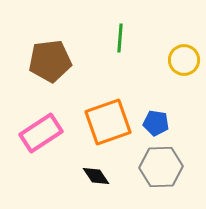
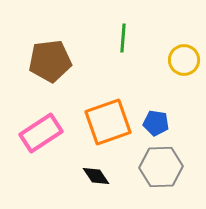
green line: moved 3 px right
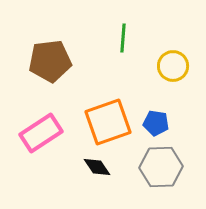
yellow circle: moved 11 px left, 6 px down
black diamond: moved 1 px right, 9 px up
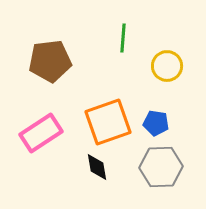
yellow circle: moved 6 px left
black diamond: rotated 24 degrees clockwise
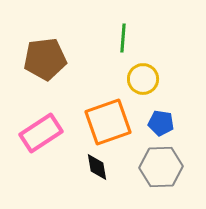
brown pentagon: moved 5 px left, 2 px up
yellow circle: moved 24 px left, 13 px down
blue pentagon: moved 5 px right
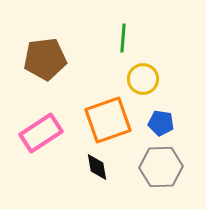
orange square: moved 2 px up
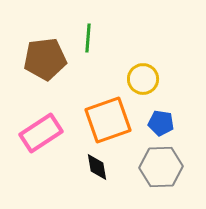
green line: moved 35 px left
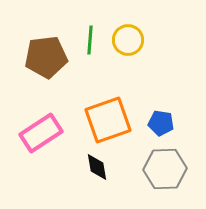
green line: moved 2 px right, 2 px down
brown pentagon: moved 1 px right, 2 px up
yellow circle: moved 15 px left, 39 px up
gray hexagon: moved 4 px right, 2 px down
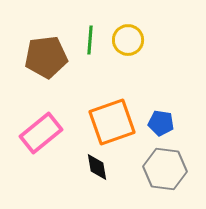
orange square: moved 4 px right, 2 px down
pink rectangle: rotated 6 degrees counterclockwise
gray hexagon: rotated 9 degrees clockwise
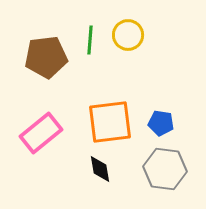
yellow circle: moved 5 px up
orange square: moved 2 px left; rotated 12 degrees clockwise
black diamond: moved 3 px right, 2 px down
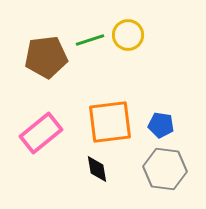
green line: rotated 68 degrees clockwise
blue pentagon: moved 2 px down
black diamond: moved 3 px left
